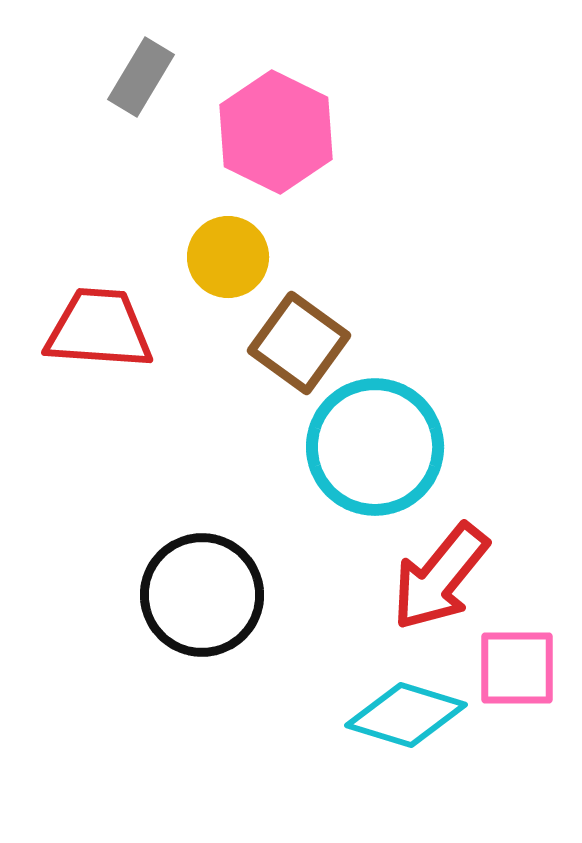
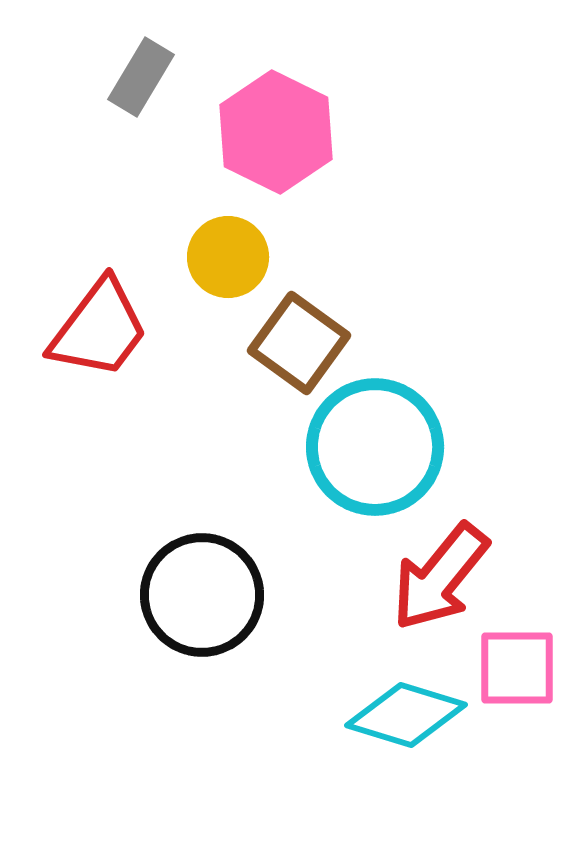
red trapezoid: rotated 123 degrees clockwise
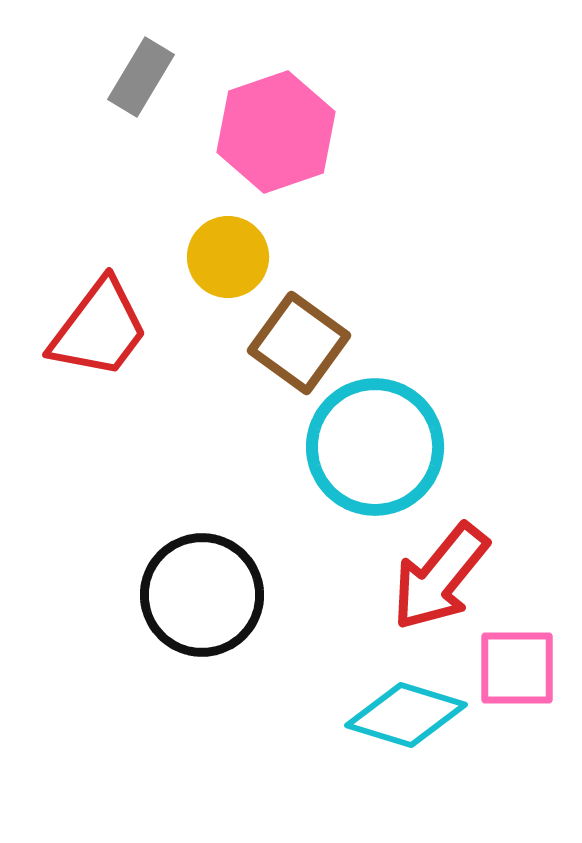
pink hexagon: rotated 15 degrees clockwise
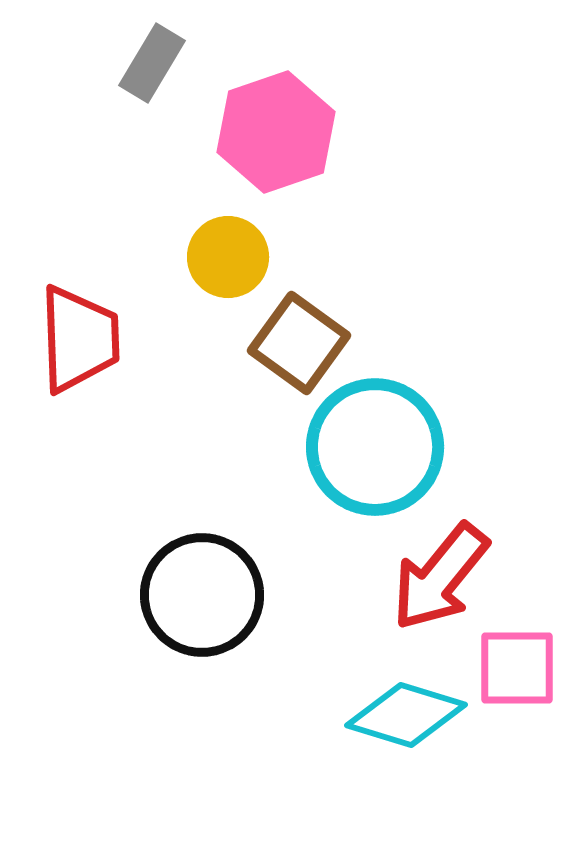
gray rectangle: moved 11 px right, 14 px up
red trapezoid: moved 20 px left, 10 px down; rotated 39 degrees counterclockwise
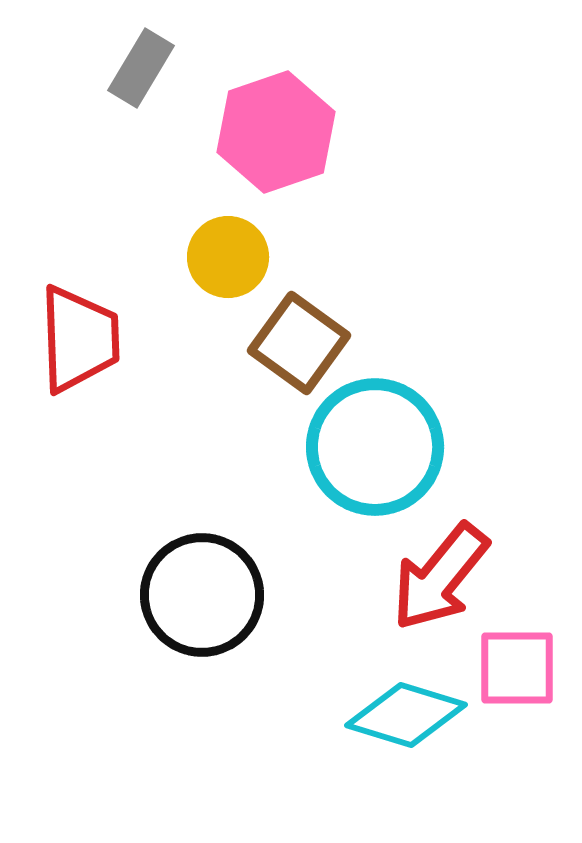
gray rectangle: moved 11 px left, 5 px down
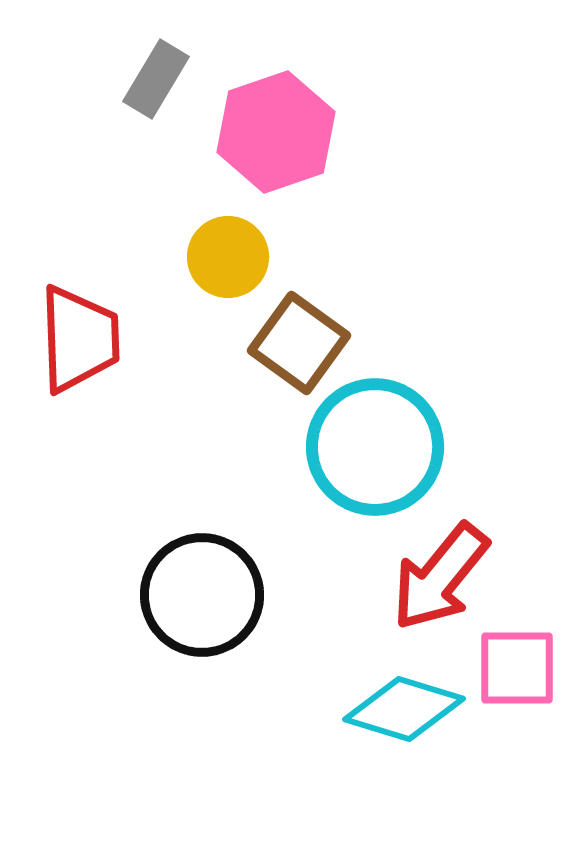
gray rectangle: moved 15 px right, 11 px down
cyan diamond: moved 2 px left, 6 px up
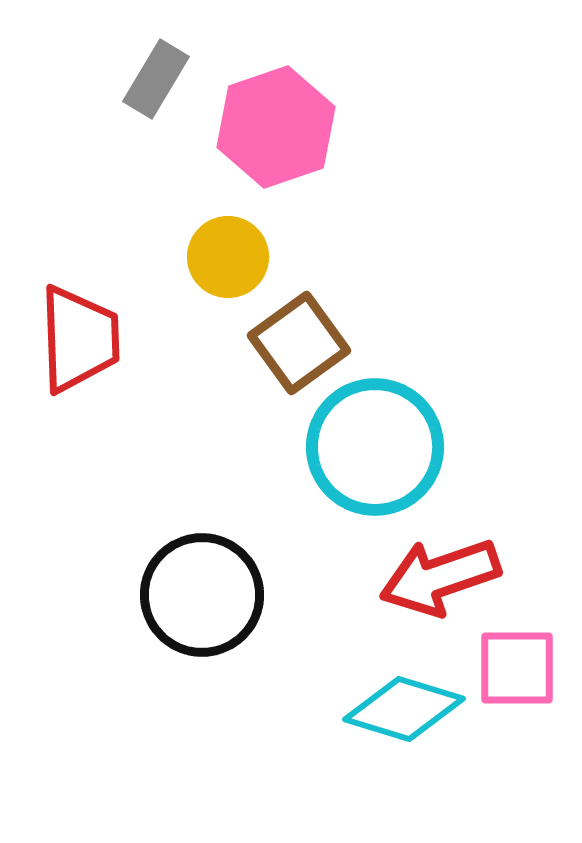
pink hexagon: moved 5 px up
brown square: rotated 18 degrees clockwise
red arrow: rotated 32 degrees clockwise
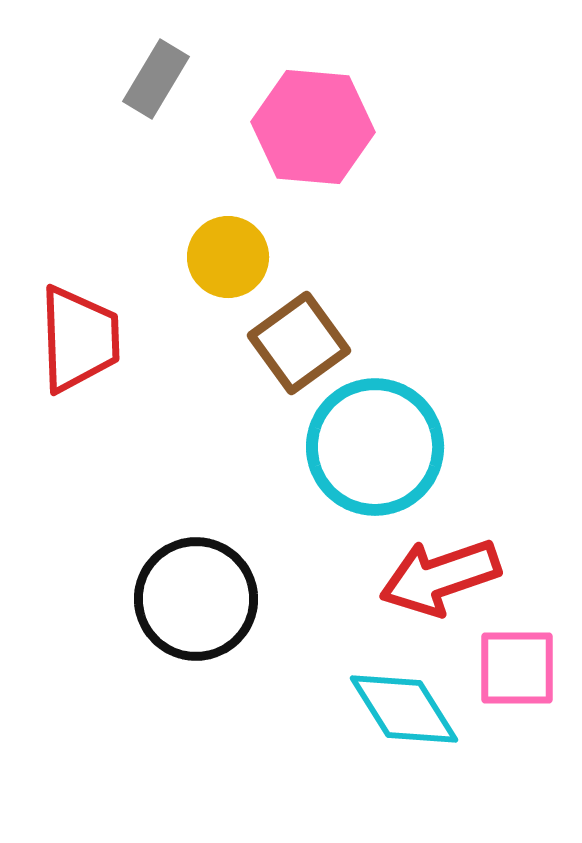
pink hexagon: moved 37 px right; rotated 24 degrees clockwise
black circle: moved 6 px left, 4 px down
cyan diamond: rotated 41 degrees clockwise
